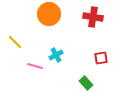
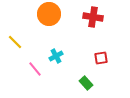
cyan cross: moved 1 px down
pink line: moved 3 px down; rotated 35 degrees clockwise
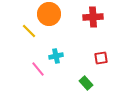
red cross: rotated 12 degrees counterclockwise
yellow line: moved 14 px right, 11 px up
cyan cross: rotated 16 degrees clockwise
pink line: moved 3 px right
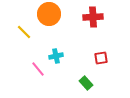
yellow line: moved 5 px left, 1 px down
